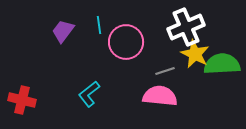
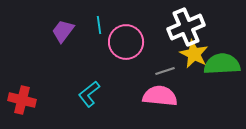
yellow star: moved 1 px left
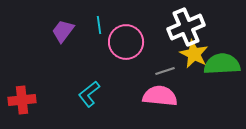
red cross: rotated 20 degrees counterclockwise
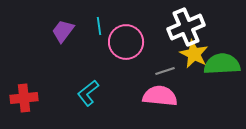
cyan line: moved 1 px down
cyan L-shape: moved 1 px left, 1 px up
red cross: moved 2 px right, 2 px up
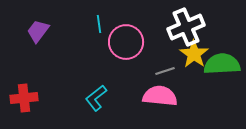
cyan line: moved 2 px up
purple trapezoid: moved 25 px left
yellow star: rotated 8 degrees clockwise
cyan L-shape: moved 8 px right, 5 px down
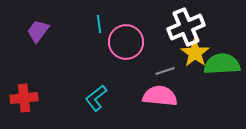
yellow star: moved 1 px right, 1 px up
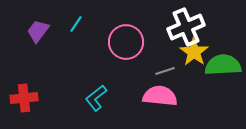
cyan line: moved 23 px left; rotated 42 degrees clockwise
yellow star: moved 1 px left, 1 px up
green semicircle: moved 1 px right, 1 px down
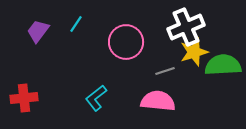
yellow star: rotated 20 degrees clockwise
pink semicircle: moved 2 px left, 5 px down
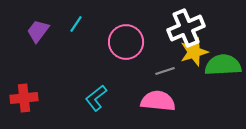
white cross: moved 1 px down
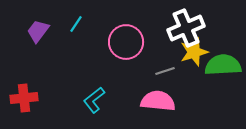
cyan L-shape: moved 2 px left, 2 px down
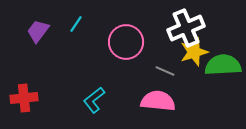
gray line: rotated 42 degrees clockwise
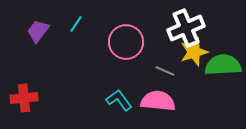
cyan L-shape: moved 25 px right; rotated 92 degrees clockwise
